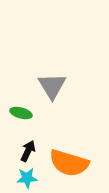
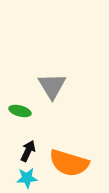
green ellipse: moved 1 px left, 2 px up
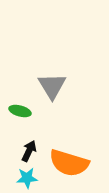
black arrow: moved 1 px right
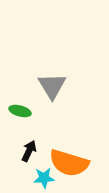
cyan star: moved 17 px right
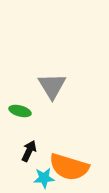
orange semicircle: moved 4 px down
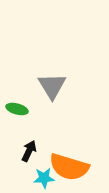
green ellipse: moved 3 px left, 2 px up
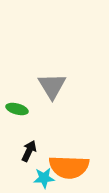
orange semicircle: rotated 15 degrees counterclockwise
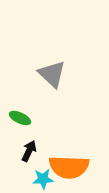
gray triangle: moved 12 px up; rotated 16 degrees counterclockwise
green ellipse: moved 3 px right, 9 px down; rotated 10 degrees clockwise
cyan star: moved 1 px left, 1 px down
